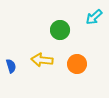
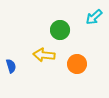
yellow arrow: moved 2 px right, 5 px up
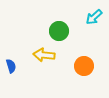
green circle: moved 1 px left, 1 px down
orange circle: moved 7 px right, 2 px down
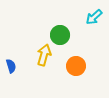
green circle: moved 1 px right, 4 px down
yellow arrow: rotated 100 degrees clockwise
orange circle: moved 8 px left
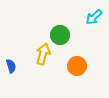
yellow arrow: moved 1 px left, 1 px up
orange circle: moved 1 px right
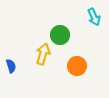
cyan arrow: rotated 72 degrees counterclockwise
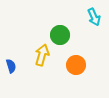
yellow arrow: moved 1 px left, 1 px down
orange circle: moved 1 px left, 1 px up
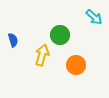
cyan arrow: rotated 24 degrees counterclockwise
blue semicircle: moved 2 px right, 26 px up
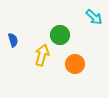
orange circle: moved 1 px left, 1 px up
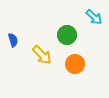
green circle: moved 7 px right
yellow arrow: rotated 120 degrees clockwise
